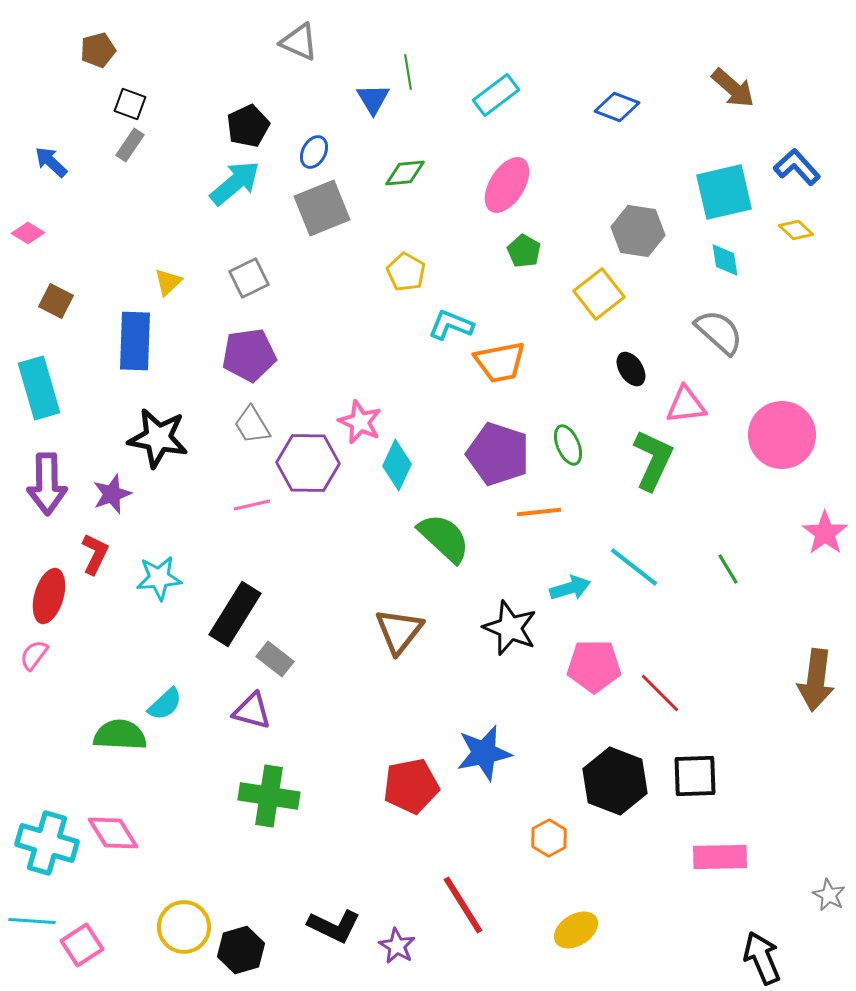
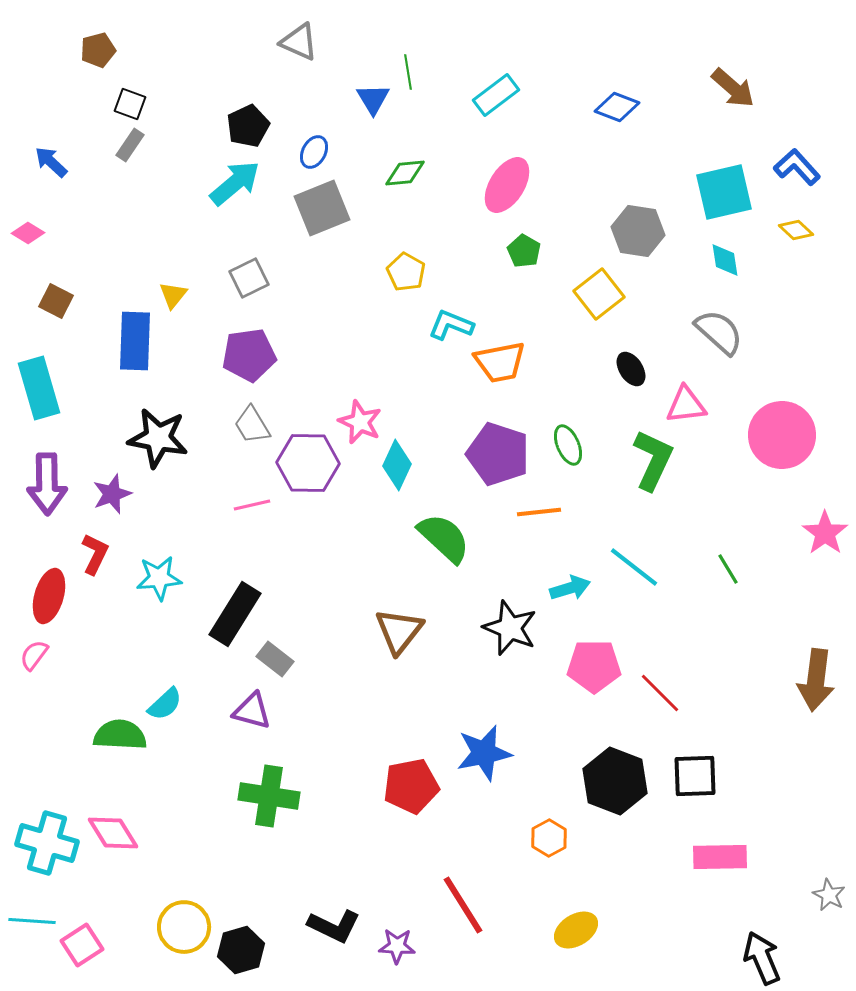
yellow triangle at (168, 282): moved 5 px right, 13 px down; rotated 8 degrees counterclockwise
purple star at (397, 946): rotated 27 degrees counterclockwise
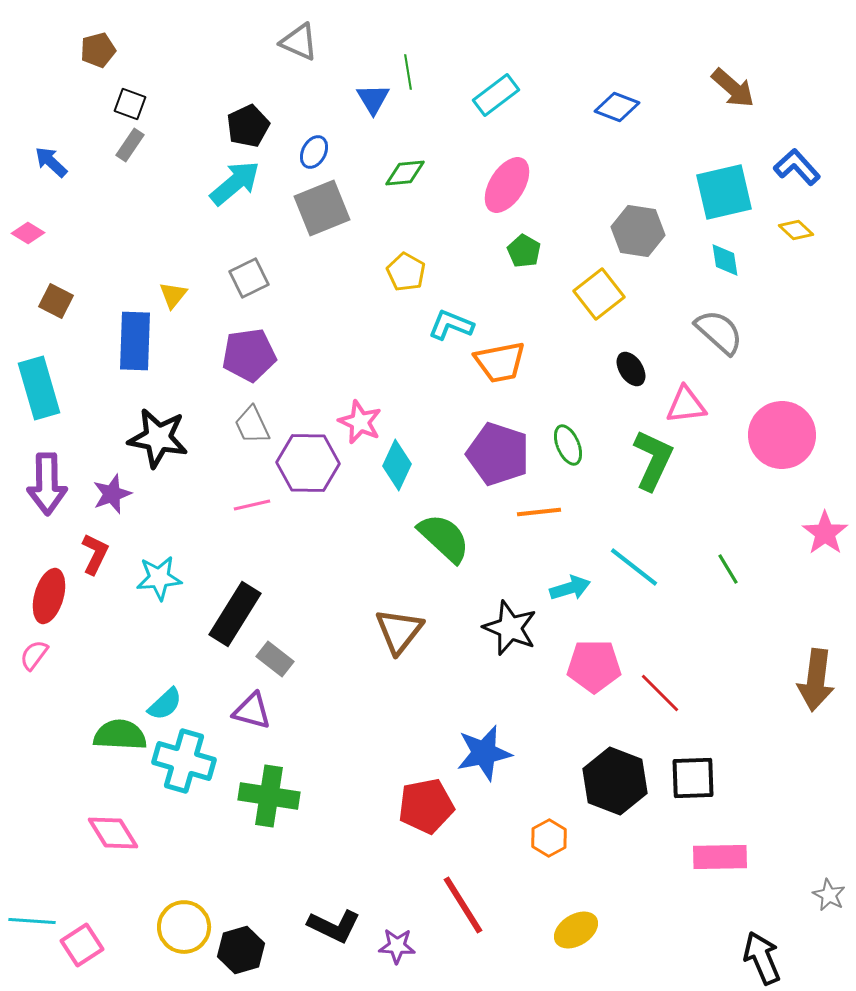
gray trapezoid at (252, 425): rotated 6 degrees clockwise
black square at (695, 776): moved 2 px left, 2 px down
red pentagon at (411, 786): moved 15 px right, 20 px down
cyan cross at (47, 843): moved 137 px right, 82 px up
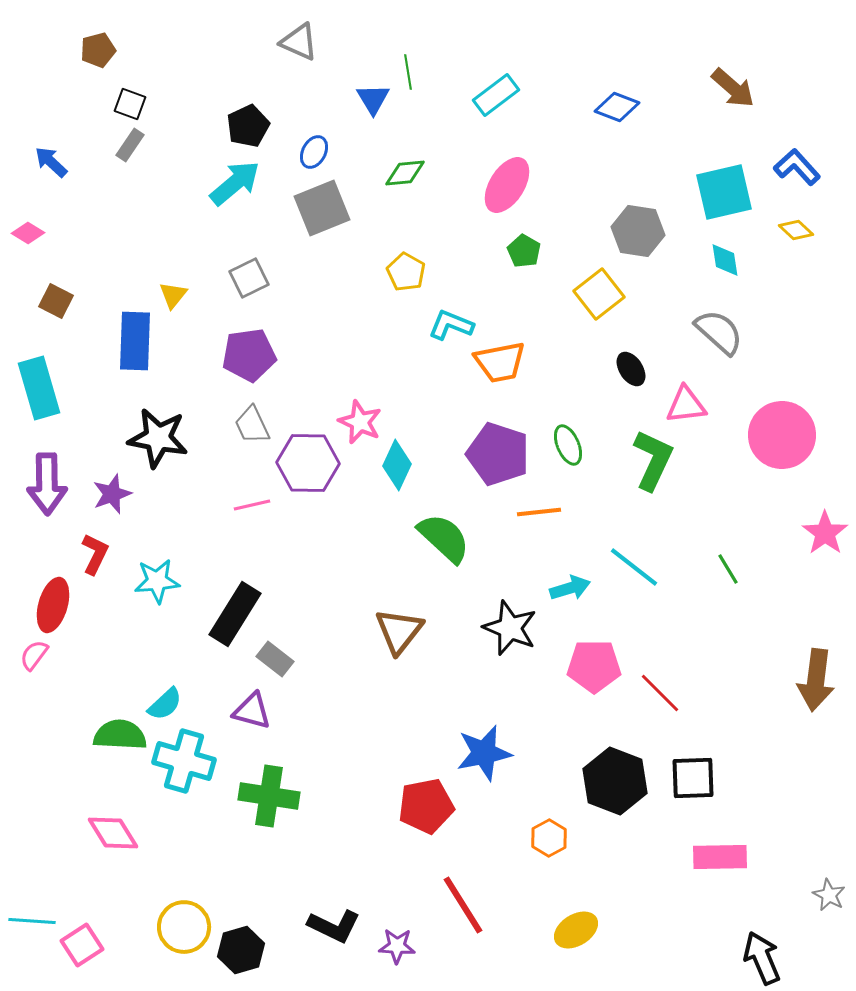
cyan star at (159, 578): moved 2 px left, 3 px down
red ellipse at (49, 596): moved 4 px right, 9 px down
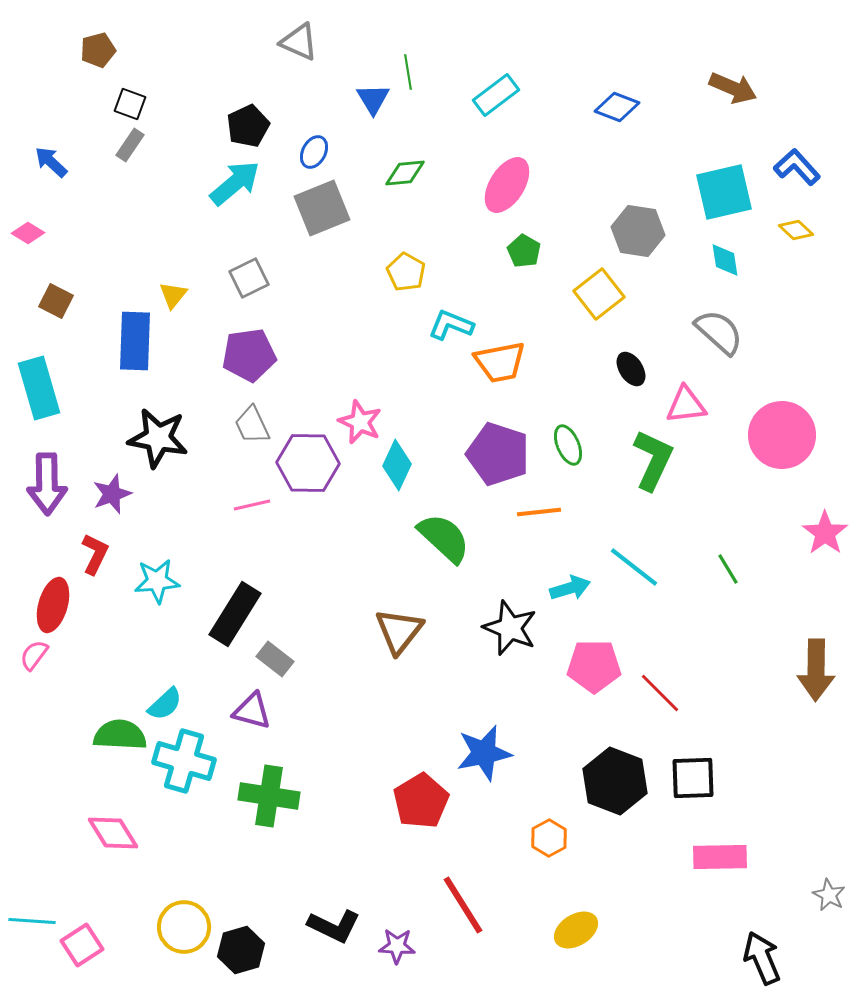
brown arrow at (733, 88): rotated 18 degrees counterclockwise
brown arrow at (816, 680): moved 10 px up; rotated 6 degrees counterclockwise
red pentagon at (426, 806): moved 5 px left, 5 px up; rotated 20 degrees counterclockwise
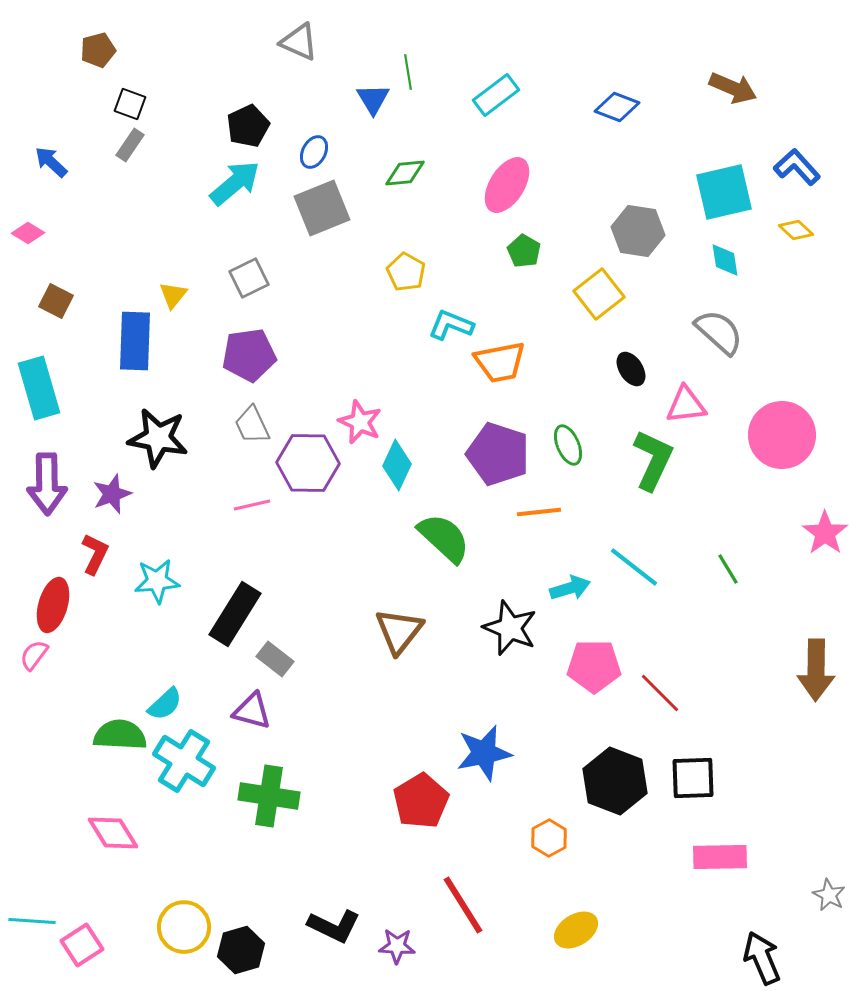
cyan cross at (184, 761): rotated 16 degrees clockwise
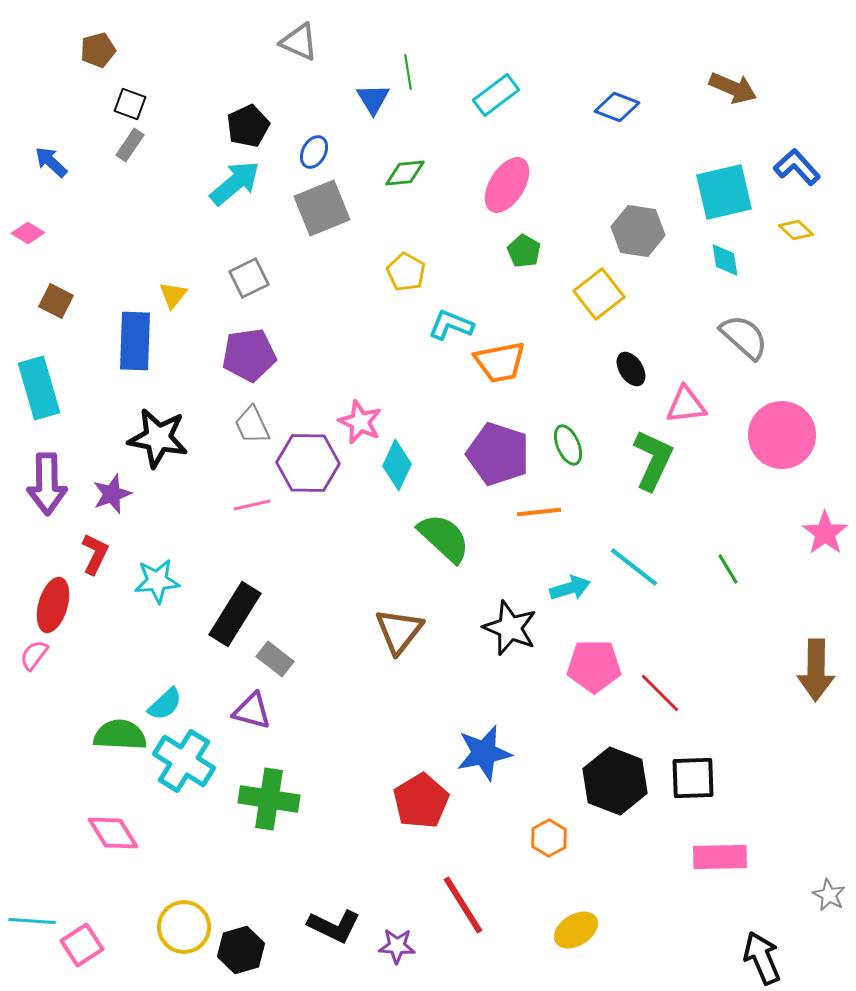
gray semicircle at (719, 332): moved 25 px right, 5 px down
green cross at (269, 796): moved 3 px down
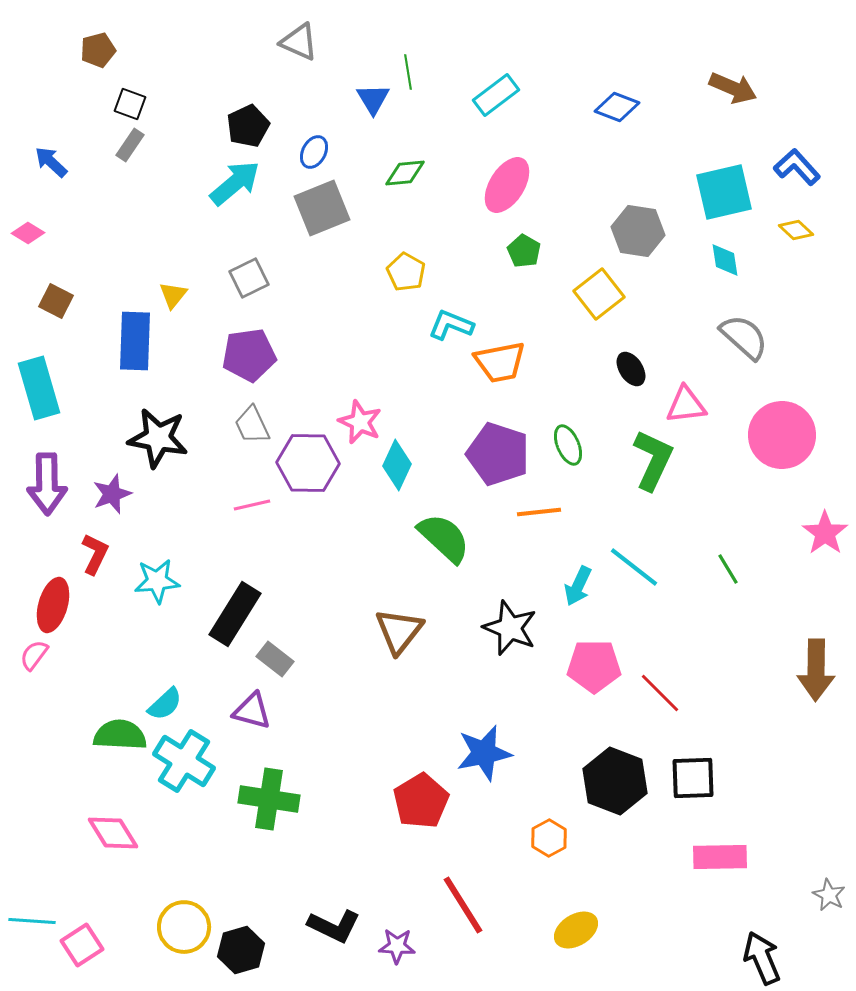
cyan arrow at (570, 588): moved 8 px right, 2 px up; rotated 132 degrees clockwise
